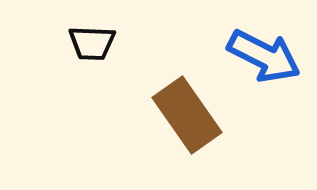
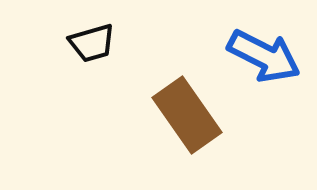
black trapezoid: rotated 18 degrees counterclockwise
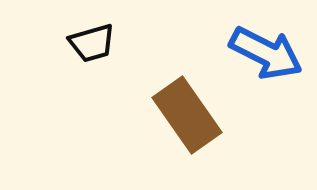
blue arrow: moved 2 px right, 3 px up
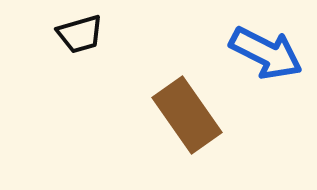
black trapezoid: moved 12 px left, 9 px up
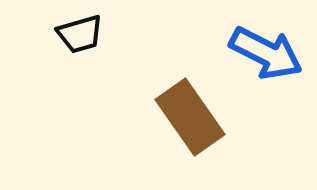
brown rectangle: moved 3 px right, 2 px down
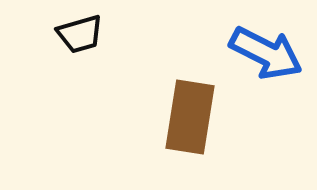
brown rectangle: rotated 44 degrees clockwise
